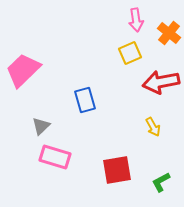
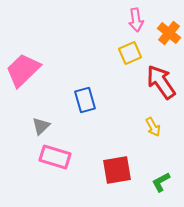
red arrow: rotated 66 degrees clockwise
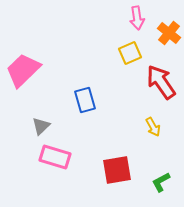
pink arrow: moved 1 px right, 2 px up
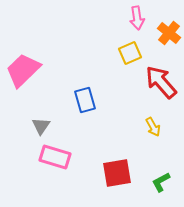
red arrow: rotated 6 degrees counterclockwise
gray triangle: rotated 12 degrees counterclockwise
red square: moved 3 px down
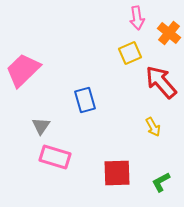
red square: rotated 8 degrees clockwise
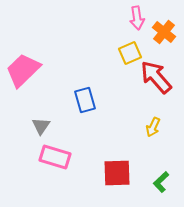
orange cross: moved 5 px left, 1 px up
red arrow: moved 5 px left, 5 px up
yellow arrow: rotated 54 degrees clockwise
green L-shape: rotated 15 degrees counterclockwise
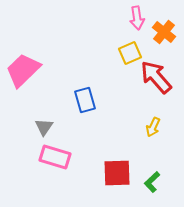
gray triangle: moved 3 px right, 1 px down
green L-shape: moved 9 px left
